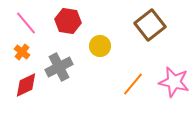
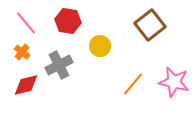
gray cross: moved 2 px up
red diamond: rotated 12 degrees clockwise
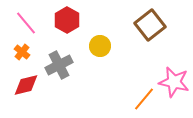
red hexagon: moved 1 px left, 1 px up; rotated 20 degrees clockwise
orange line: moved 11 px right, 15 px down
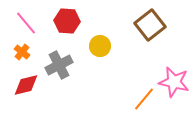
red hexagon: moved 1 px down; rotated 25 degrees counterclockwise
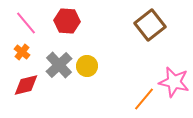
yellow circle: moved 13 px left, 20 px down
gray cross: rotated 16 degrees counterclockwise
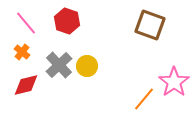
red hexagon: rotated 15 degrees clockwise
brown square: rotated 32 degrees counterclockwise
pink star: rotated 24 degrees clockwise
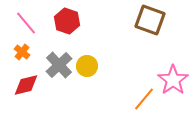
brown square: moved 5 px up
pink star: moved 1 px left, 2 px up
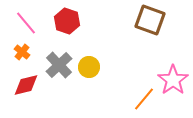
yellow circle: moved 2 px right, 1 px down
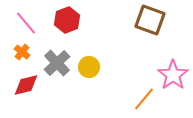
red hexagon: moved 1 px up; rotated 20 degrees clockwise
gray cross: moved 2 px left, 2 px up
pink star: moved 5 px up
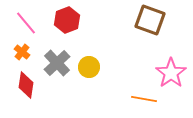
pink star: moved 2 px left, 2 px up
red diamond: rotated 68 degrees counterclockwise
orange line: rotated 60 degrees clockwise
